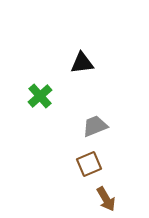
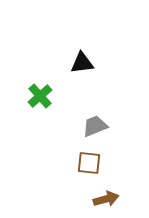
brown square: moved 1 px up; rotated 30 degrees clockwise
brown arrow: rotated 75 degrees counterclockwise
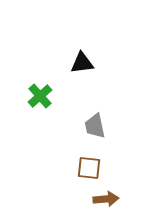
gray trapezoid: rotated 80 degrees counterclockwise
brown square: moved 5 px down
brown arrow: rotated 10 degrees clockwise
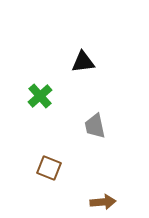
black triangle: moved 1 px right, 1 px up
brown square: moved 40 px left; rotated 15 degrees clockwise
brown arrow: moved 3 px left, 3 px down
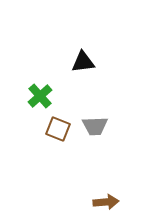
gray trapezoid: rotated 80 degrees counterclockwise
brown square: moved 9 px right, 39 px up
brown arrow: moved 3 px right
